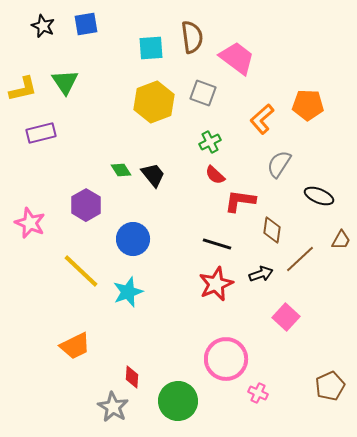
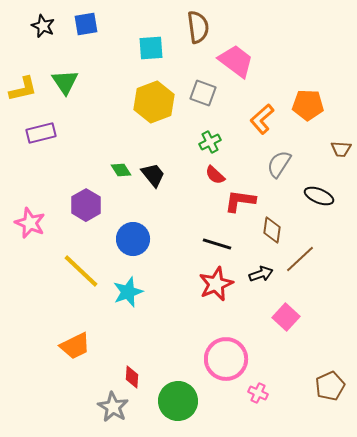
brown semicircle: moved 6 px right, 10 px up
pink trapezoid: moved 1 px left, 3 px down
brown trapezoid: moved 91 px up; rotated 65 degrees clockwise
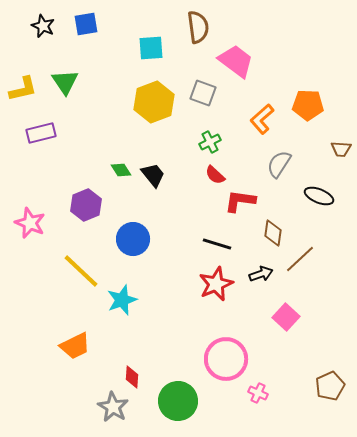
purple hexagon: rotated 8 degrees clockwise
brown diamond: moved 1 px right, 3 px down
cyan star: moved 6 px left, 8 px down
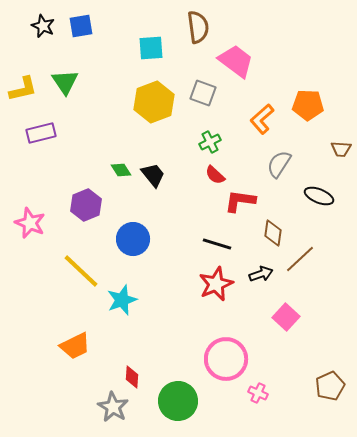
blue square: moved 5 px left, 2 px down
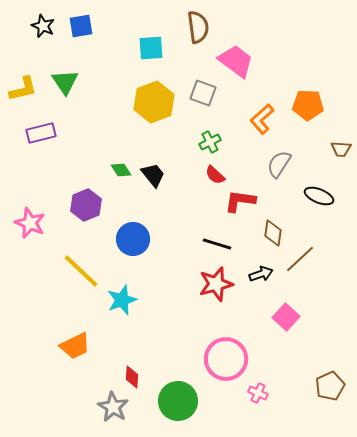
red star: rotated 8 degrees clockwise
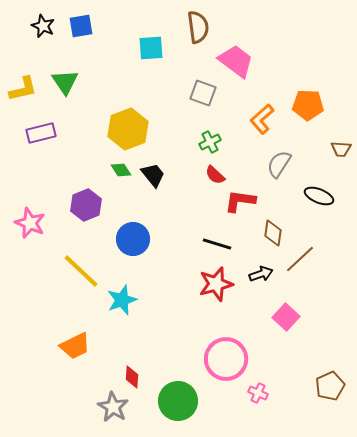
yellow hexagon: moved 26 px left, 27 px down
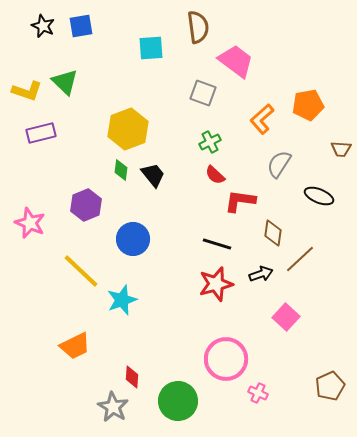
green triangle: rotated 12 degrees counterclockwise
yellow L-shape: moved 4 px right, 2 px down; rotated 32 degrees clockwise
orange pentagon: rotated 12 degrees counterclockwise
green diamond: rotated 40 degrees clockwise
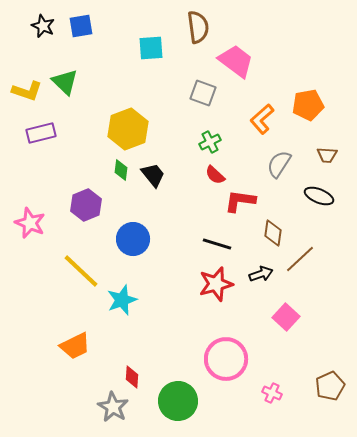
brown trapezoid: moved 14 px left, 6 px down
pink cross: moved 14 px right
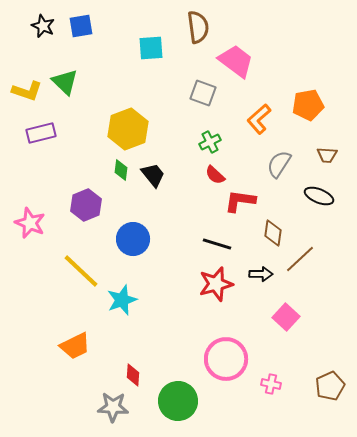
orange L-shape: moved 3 px left
black arrow: rotated 20 degrees clockwise
red diamond: moved 1 px right, 2 px up
pink cross: moved 1 px left, 9 px up; rotated 12 degrees counterclockwise
gray star: rotated 28 degrees counterclockwise
